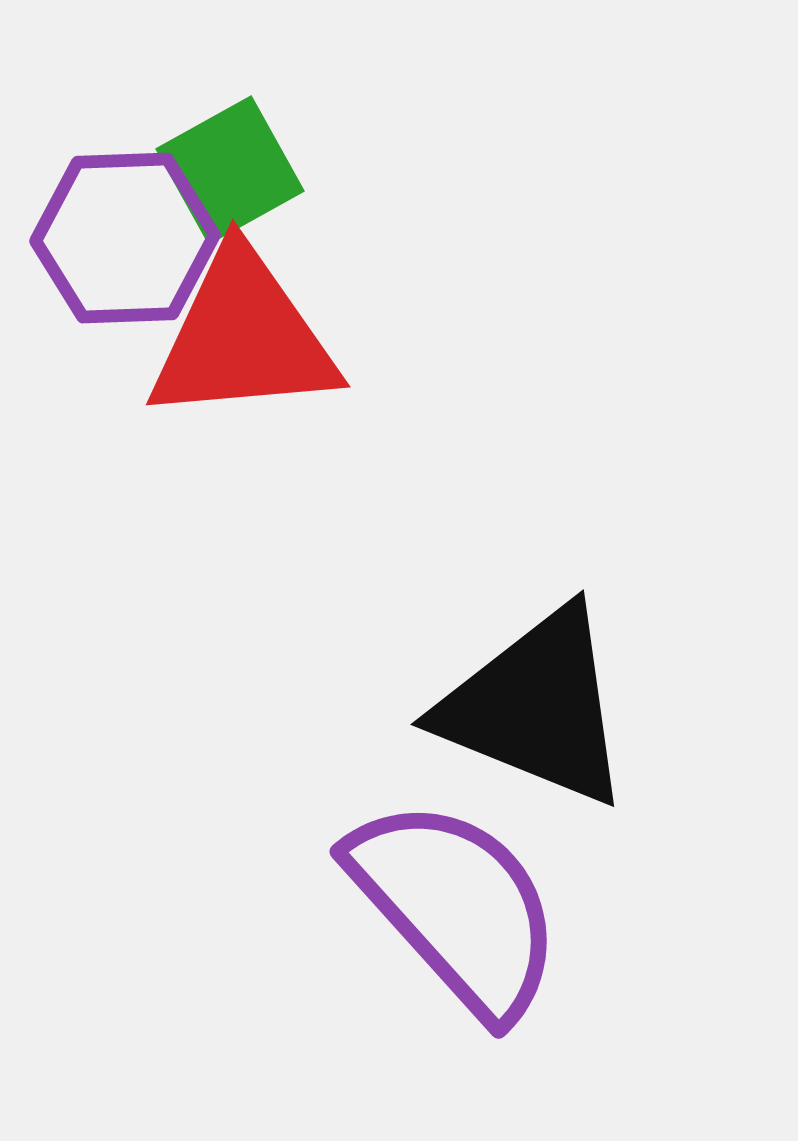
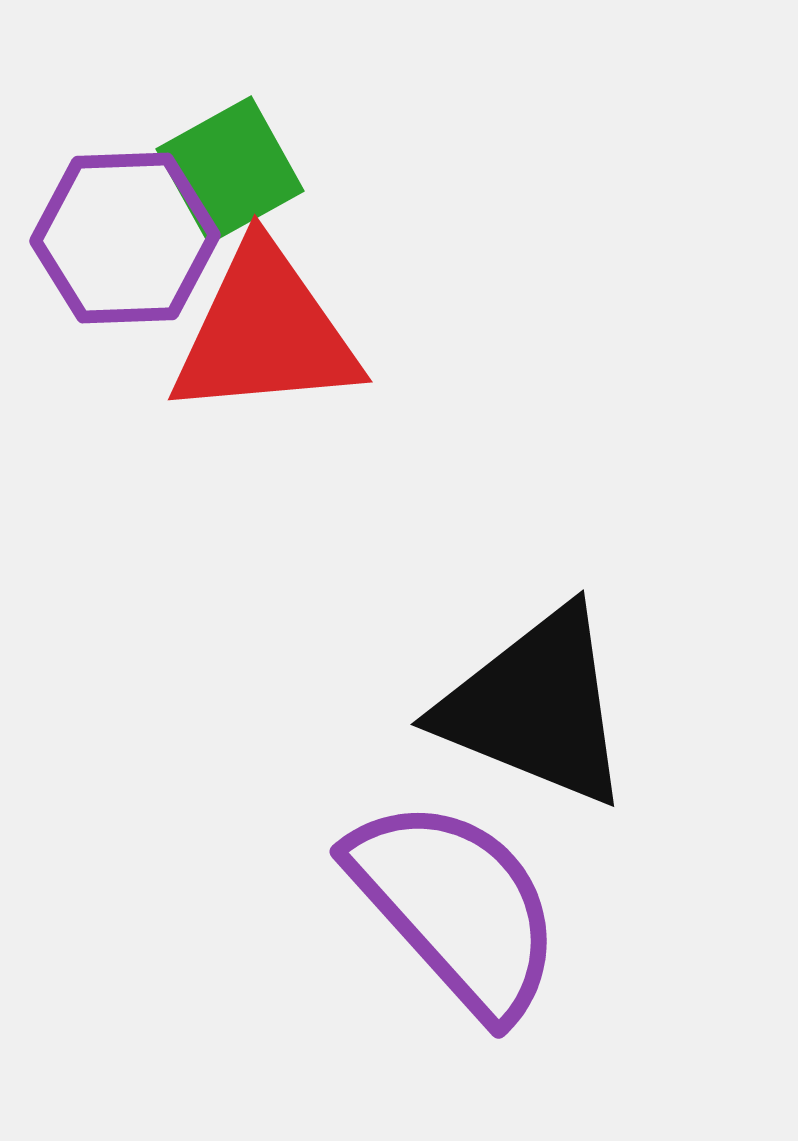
red triangle: moved 22 px right, 5 px up
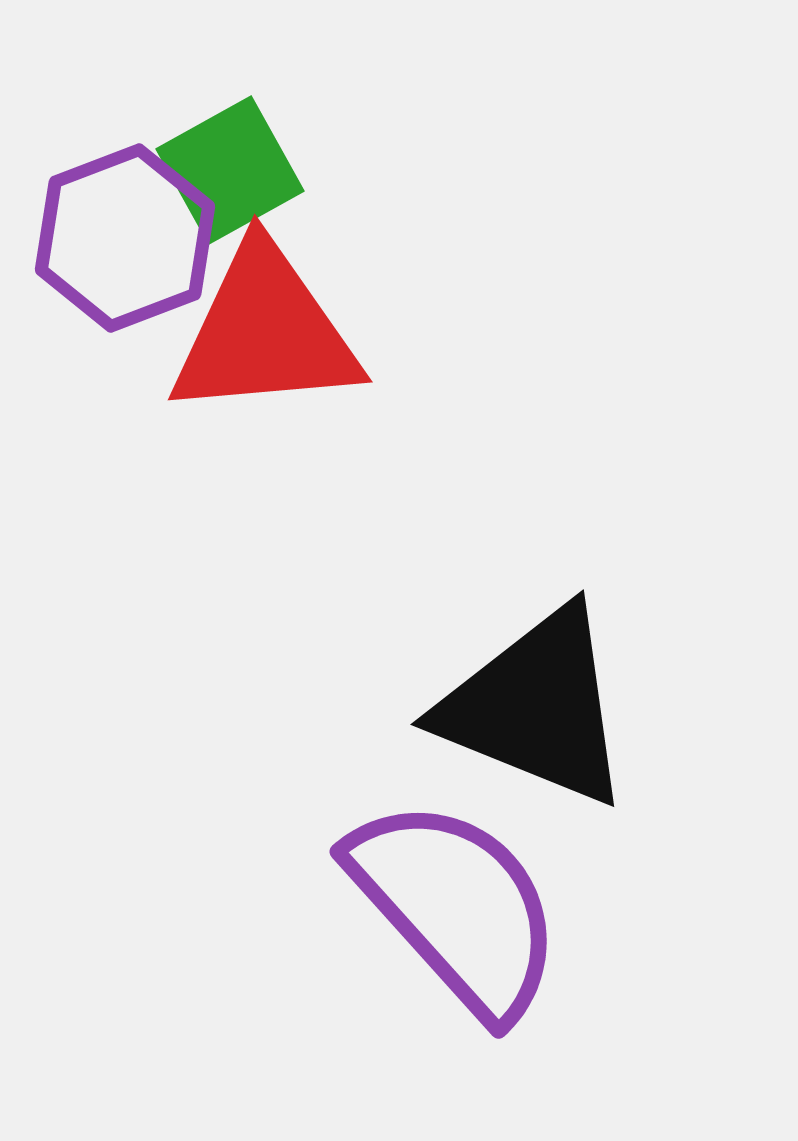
purple hexagon: rotated 19 degrees counterclockwise
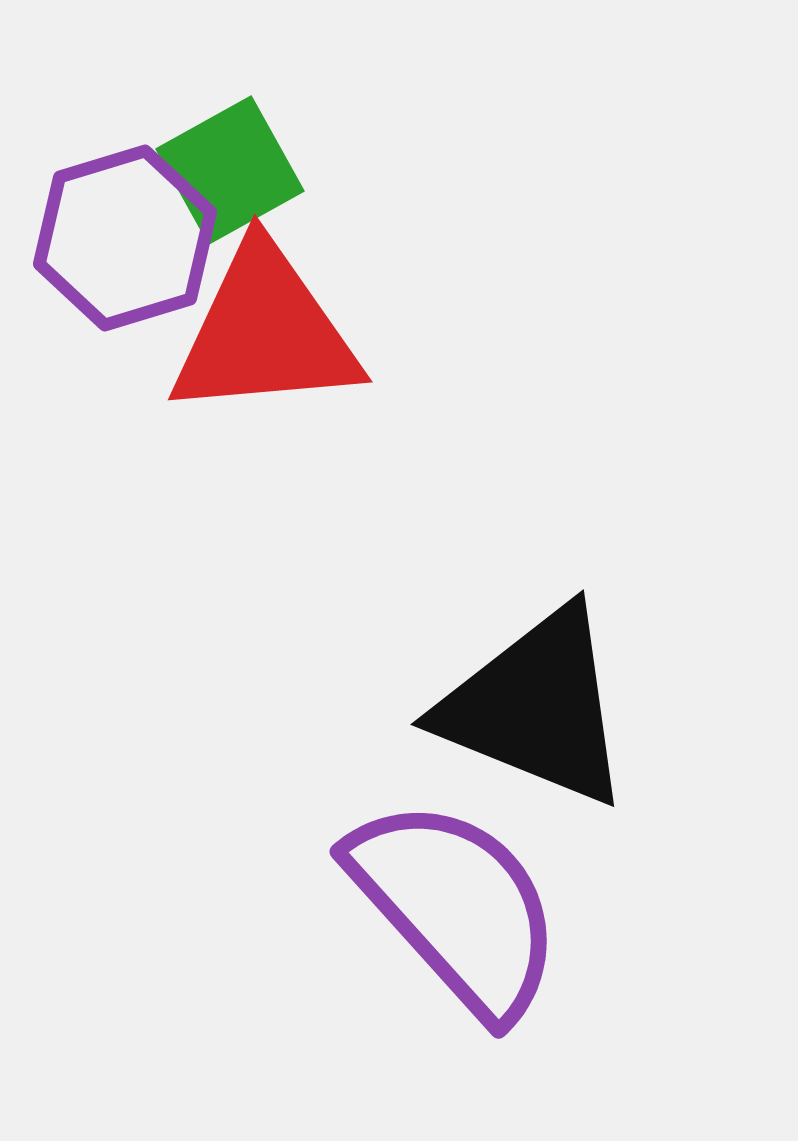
purple hexagon: rotated 4 degrees clockwise
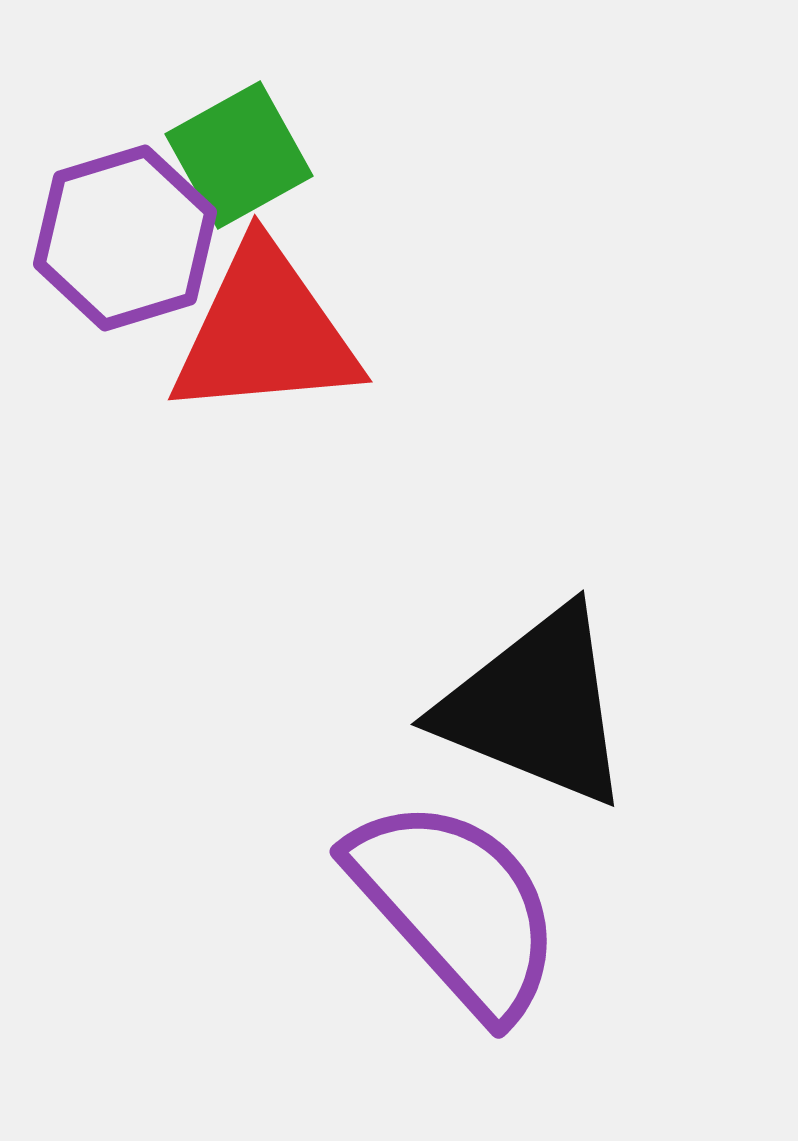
green square: moved 9 px right, 15 px up
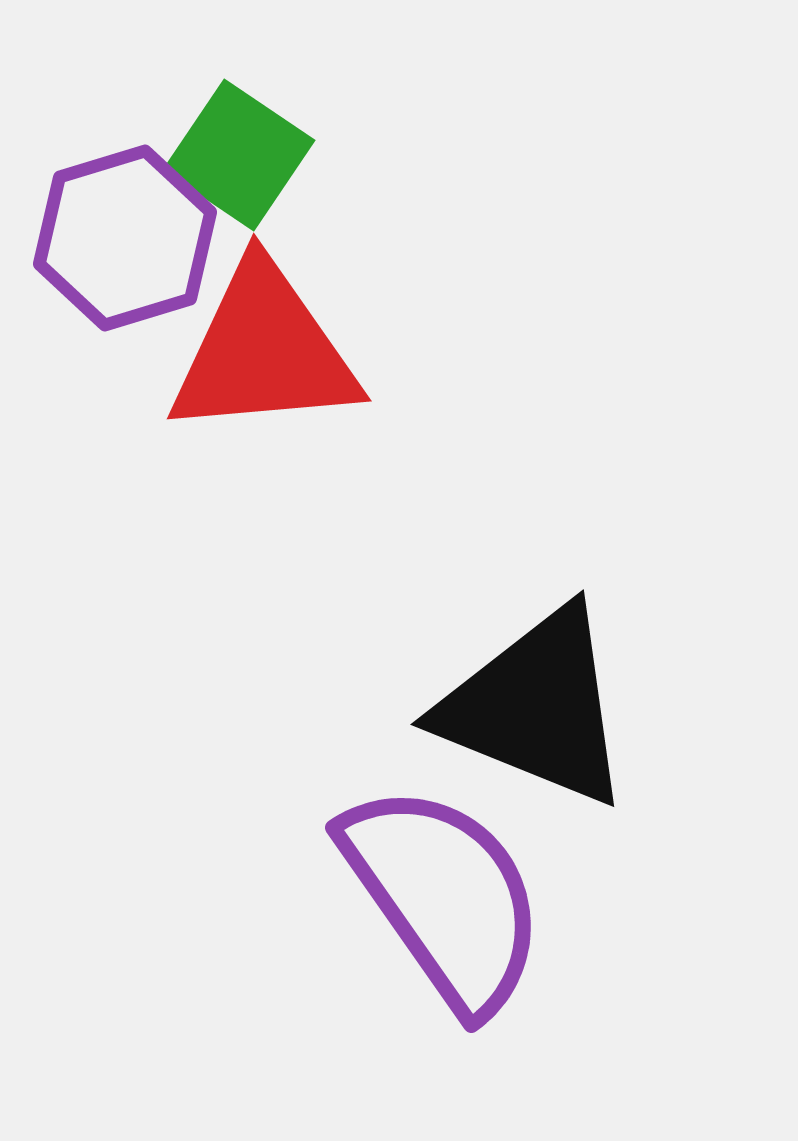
green square: rotated 27 degrees counterclockwise
red triangle: moved 1 px left, 19 px down
purple semicircle: moved 12 px left, 10 px up; rotated 7 degrees clockwise
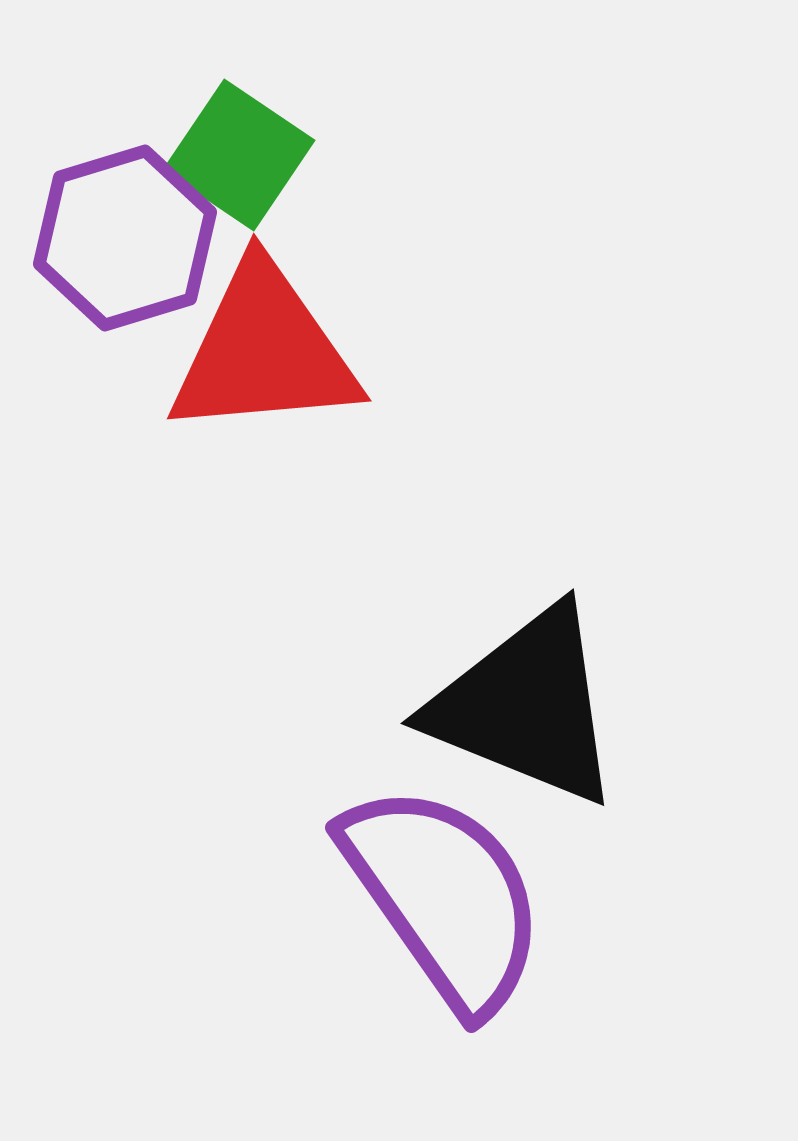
black triangle: moved 10 px left, 1 px up
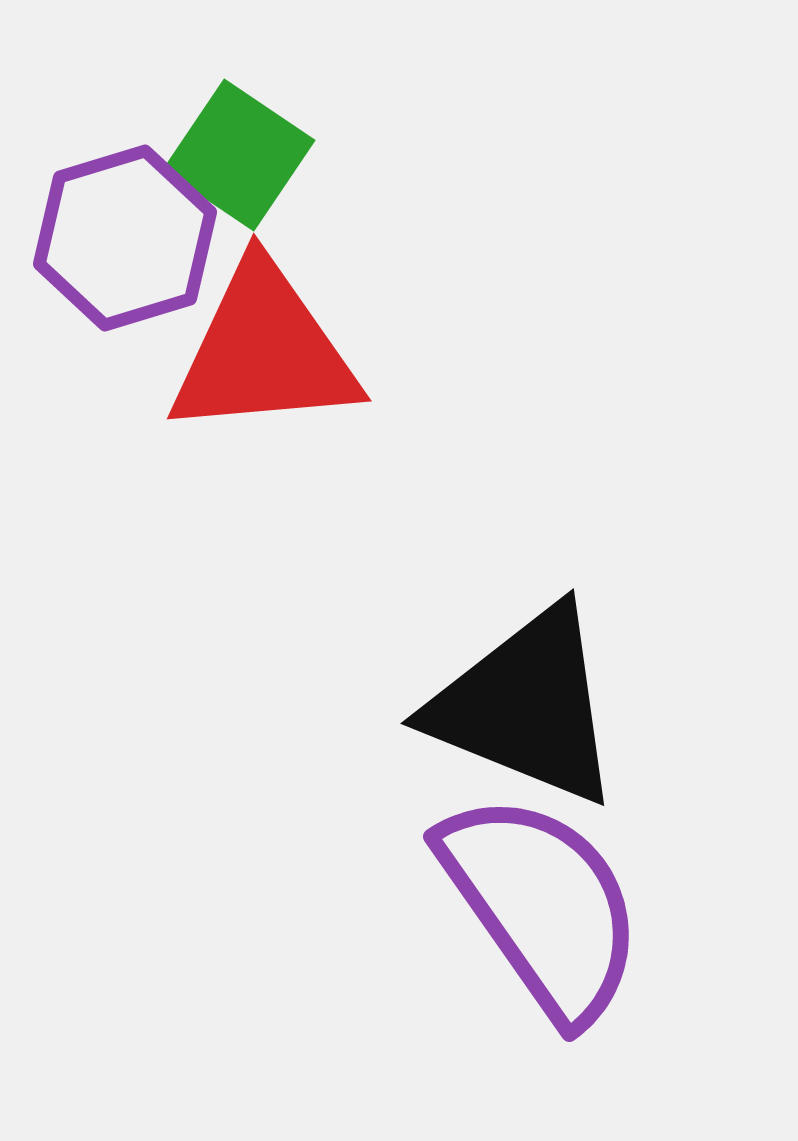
purple semicircle: moved 98 px right, 9 px down
